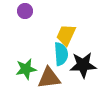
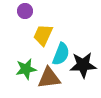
yellow trapezoid: moved 23 px left
cyan semicircle: rotated 25 degrees clockwise
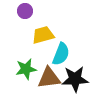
yellow trapezoid: rotated 50 degrees clockwise
black star: moved 8 px left, 14 px down
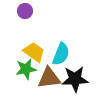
yellow trapezoid: moved 9 px left, 17 px down; rotated 50 degrees clockwise
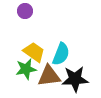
brown triangle: moved 2 px up
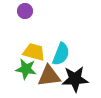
yellow trapezoid: rotated 20 degrees counterclockwise
green star: rotated 20 degrees clockwise
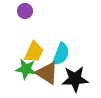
yellow trapezoid: rotated 100 degrees clockwise
brown triangle: moved 2 px left, 3 px up; rotated 40 degrees clockwise
